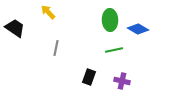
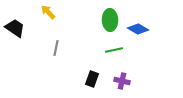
black rectangle: moved 3 px right, 2 px down
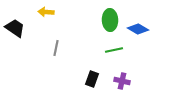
yellow arrow: moved 2 px left; rotated 42 degrees counterclockwise
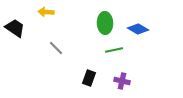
green ellipse: moved 5 px left, 3 px down
gray line: rotated 56 degrees counterclockwise
black rectangle: moved 3 px left, 1 px up
